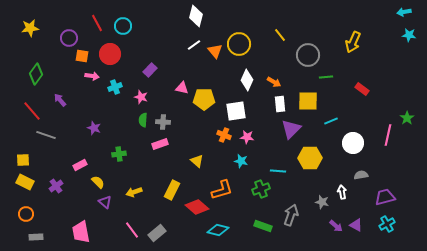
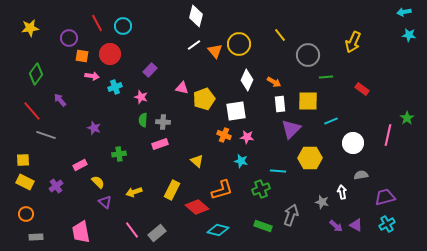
yellow pentagon at (204, 99): rotated 20 degrees counterclockwise
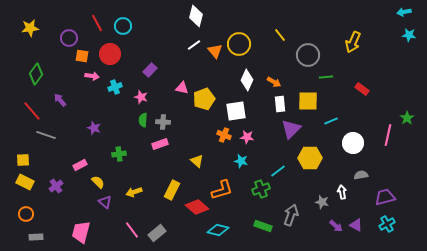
cyan line at (278, 171): rotated 42 degrees counterclockwise
pink trapezoid at (81, 232): rotated 25 degrees clockwise
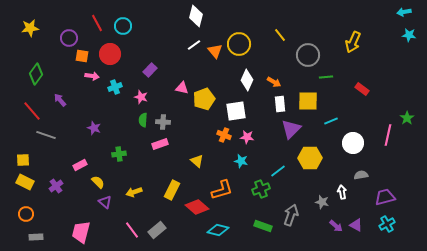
gray rectangle at (157, 233): moved 3 px up
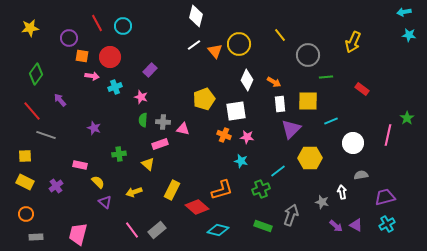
red circle at (110, 54): moved 3 px down
pink triangle at (182, 88): moved 1 px right, 41 px down
yellow square at (23, 160): moved 2 px right, 4 px up
yellow triangle at (197, 161): moved 49 px left, 3 px down
pink rectangle at (80, 165): rotated 40 degrees clockwise
pink trapezoid at (81, 232): moved 3 px left, 2 px down
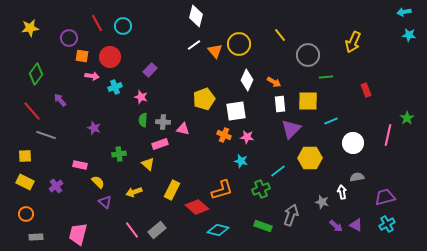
red rectangle at (362, 89): moved 4 px right, 1 px down; rotated 32 degrees clockwise
gray semicircle at (361, 175): moved 4 px left, 2 px down
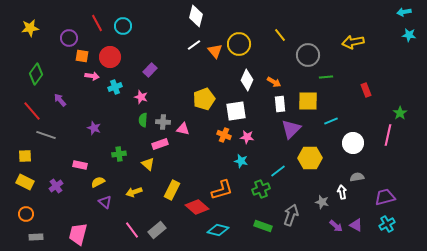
yellow arrow at (353, 42): rotated 55 degrees clockwise
green star at (407, 118): moved 7 px left, 5 px up
yellow semicircle at (98, 182): rotated 72 degrees counterclockwise
